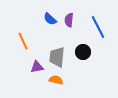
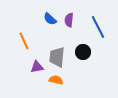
orange line: moved 1 px right
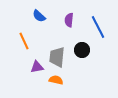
blue semicircle: moved 11 px left, 3 px up
black circle: moved 1 px left, 2 px up
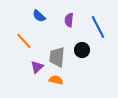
orange line: rotated 18 degrees counterclockwise
purple triangle: rotated 32 degrees counterclockwise
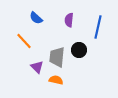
blue semicircle: moved 3 px left, 2 px down
blue line: rotated 40 degrees clockwise
black circle: moved 3 px left
purple triangle: rotated 32 degrees counterclockwise
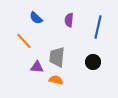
black circle: moved 14 px right, 12 px down
purple triangle: rotated 40 degrees counterclockwise
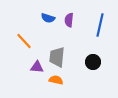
blue semicircle: moved 12 px right; rotated 24 degrees counterclockwise
blue line: moved 2 px right, 2 px up
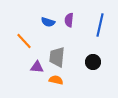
blue semicircle: moved 4 px down
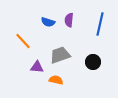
blue line: moved 1 px up
orange line: moved 1 px left
gray trapezoid: moved 3 px right, 2 px up; rotated 65 degrees clockwise
